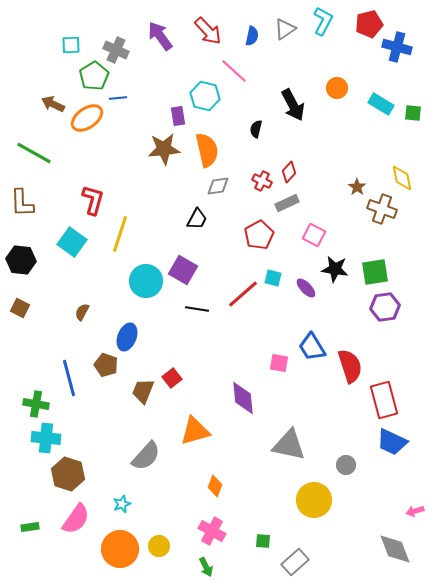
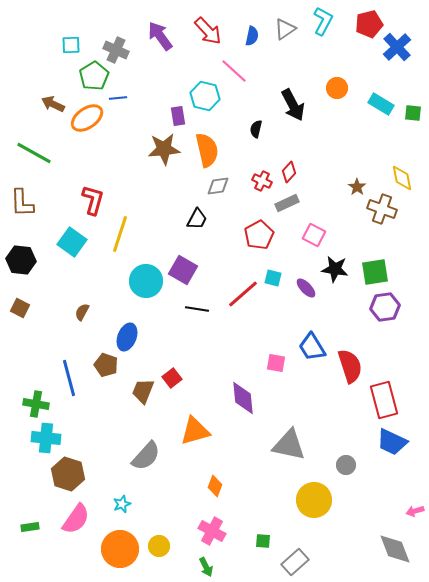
blue cross at (397, 47): rotated 32 degrees clockwise
pink square at (279, 363): moved 3 px left
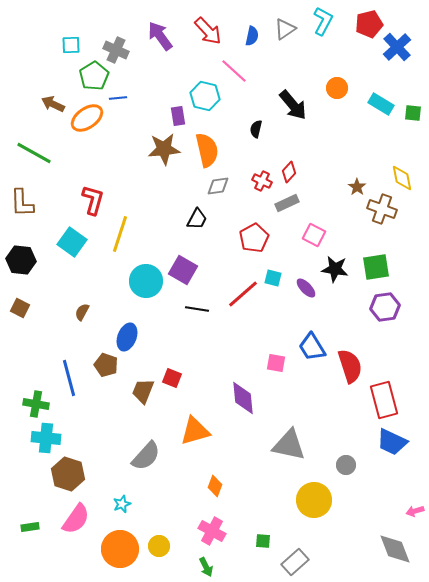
black arrow at (293, 105): rotated 12 degrees counterclockwise
red pentagon at (259, 235): moved 5 px left, 3 px down
green square at (375, 272): moved 1 px right, 5 px up
red square at (172, 378): rotated 30 degrees counterclockwise
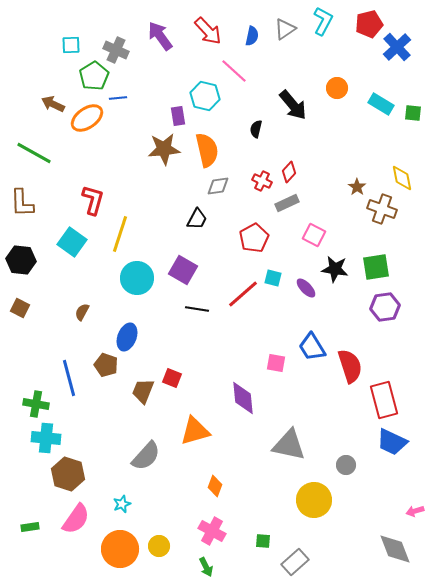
cyan circle at (146, 281): moved 9 px left, 3 px up
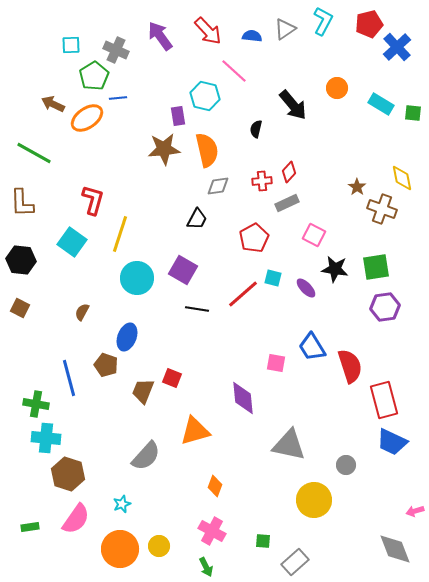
blue semicircle at (252, 36): rotated 96 degrees counterclockwise
red cross at (262, 181): rotated 30 degrees counterclockwise
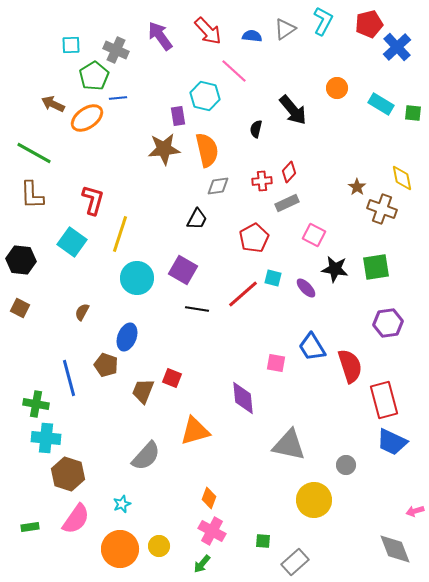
black arrow at (293, 105): moved 5 px down
brown L-shape at (22, 203): moved 10 px right, 8 px up
purple hexagon at (385, 307): moved 3 px right, 16 px down
orange diamond at (215, 486): moved 6 px left, 12 px down
green arrow at (206, 567): moved 4 px left, 3 px up; rotated 66 degrees clockwise
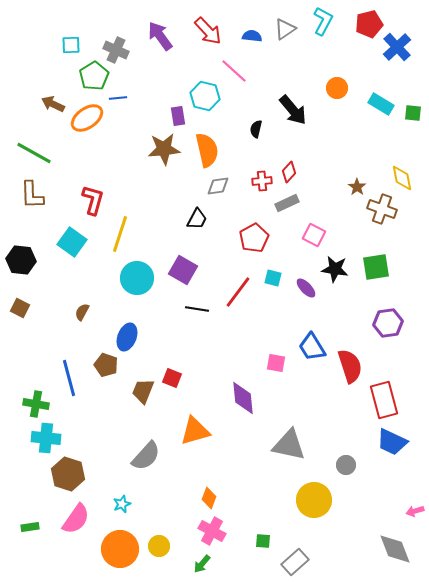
red line at (243, 294): moved 5 px left, 2 px up; rotated 12 degrees counterclockwise
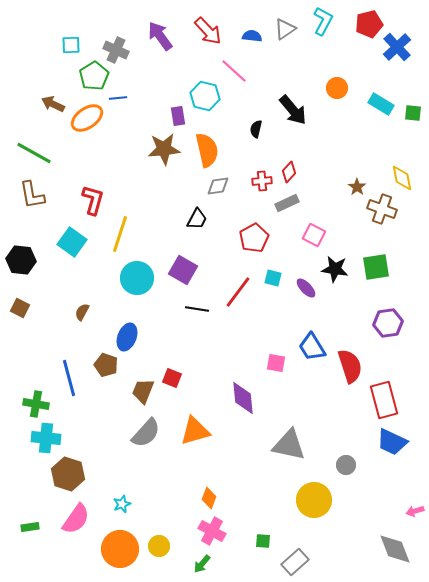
brown L-shape at (32, 195): rotated 8 degrees counterclockwise
gray semicircle at (146, 456): moved 23 px up
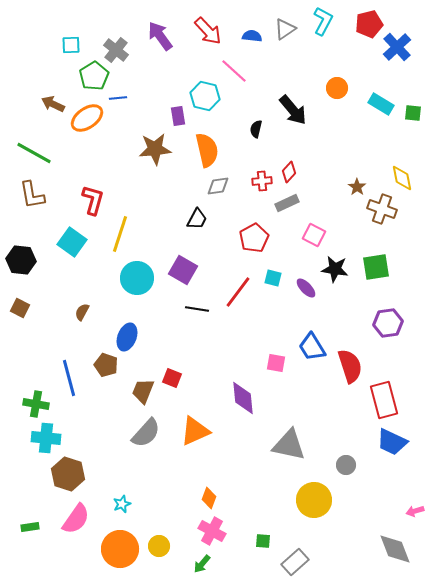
gray cross at (116, 50): rotated 15 degrees clockwise
brown star at (164, 149): moved 9 px left
orange triangle at (195, 431): rotated 8 degrees counterclockwise
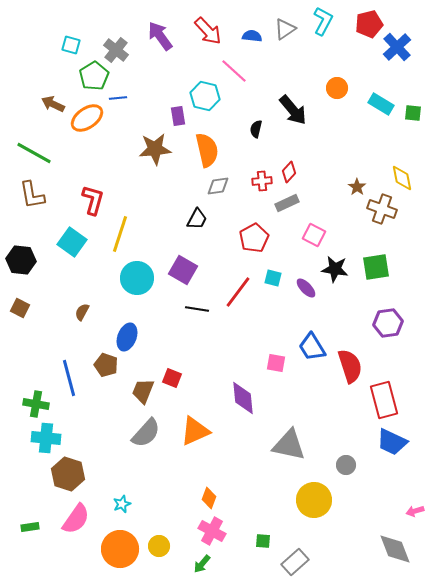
cyan square at (71, 45): rotated 18 degrees clockwise
